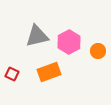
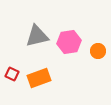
pink hexagon: rotated 20 degrees clockwise
orange rectangle: moved 10 px left, 6 px down
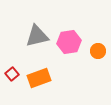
red square: rotated 24 degrees clockwise
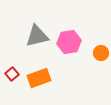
orange circle: moved 3 px right, 2 px down
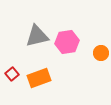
pink hexagon: moved 2 px left
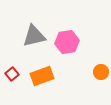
gray triangle: moved 3 px left
orange circle: moved 19 px down
orange rectangle: moved 3 px right, 2 px up
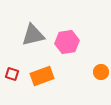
gray triangle: moved 1 px left, 1 px up
red square: rotated 32 degrees counterclockwise
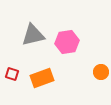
orange rectangle: moved 2 px down
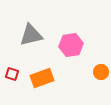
gray triangle: moved 2 px left
pink hexagon: moved 4 px right, 3 px down
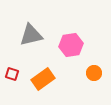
orange circle: moved 7 px left, 1 px down
orange rectangle: moved 1 px right, 1 px down; rotated 15 degrees counterclockwise
